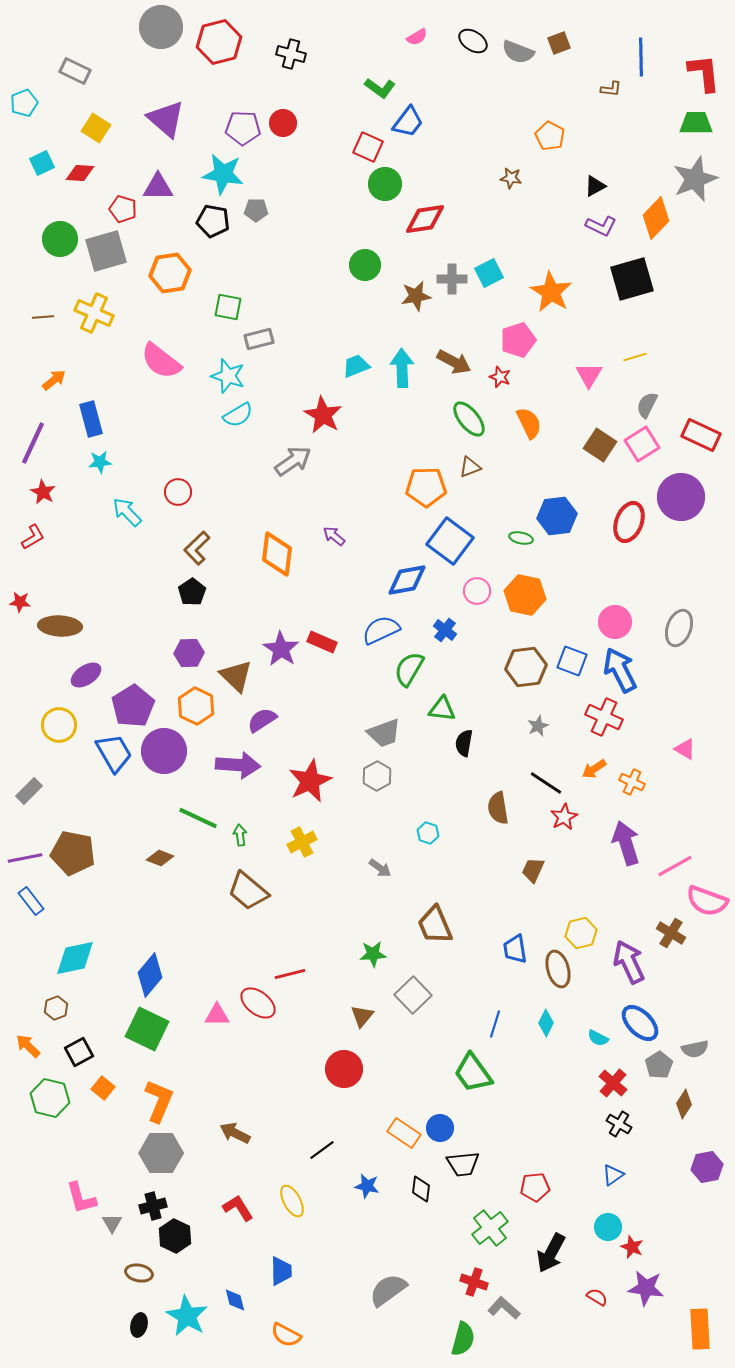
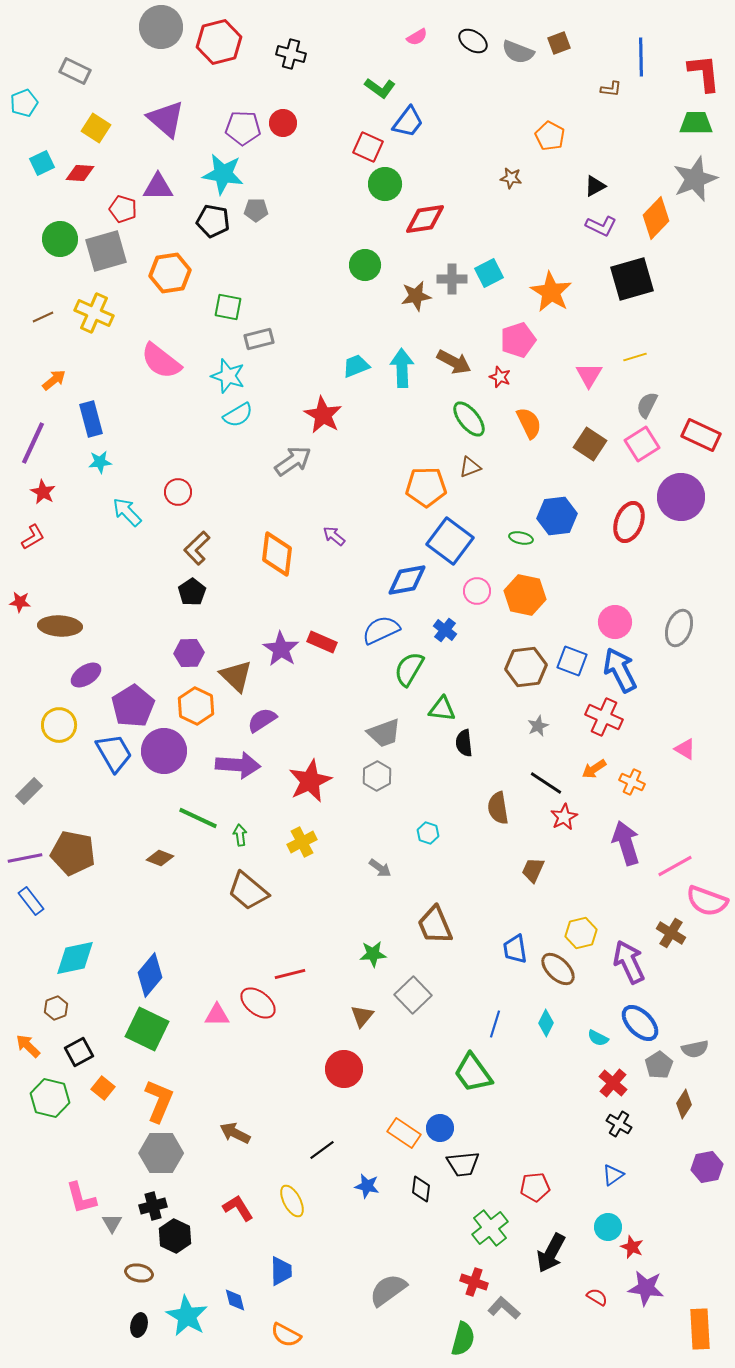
brown line at (43, 317): rotated 20 degrees counterclockwise
brown square at (600, 445): moved 10 px left, 1 px up
black semicircle at (464, 743): rotated 16 degrees counterclockwise
brown ellipse at (558, 969): rotated 30 degrees counterclockwise
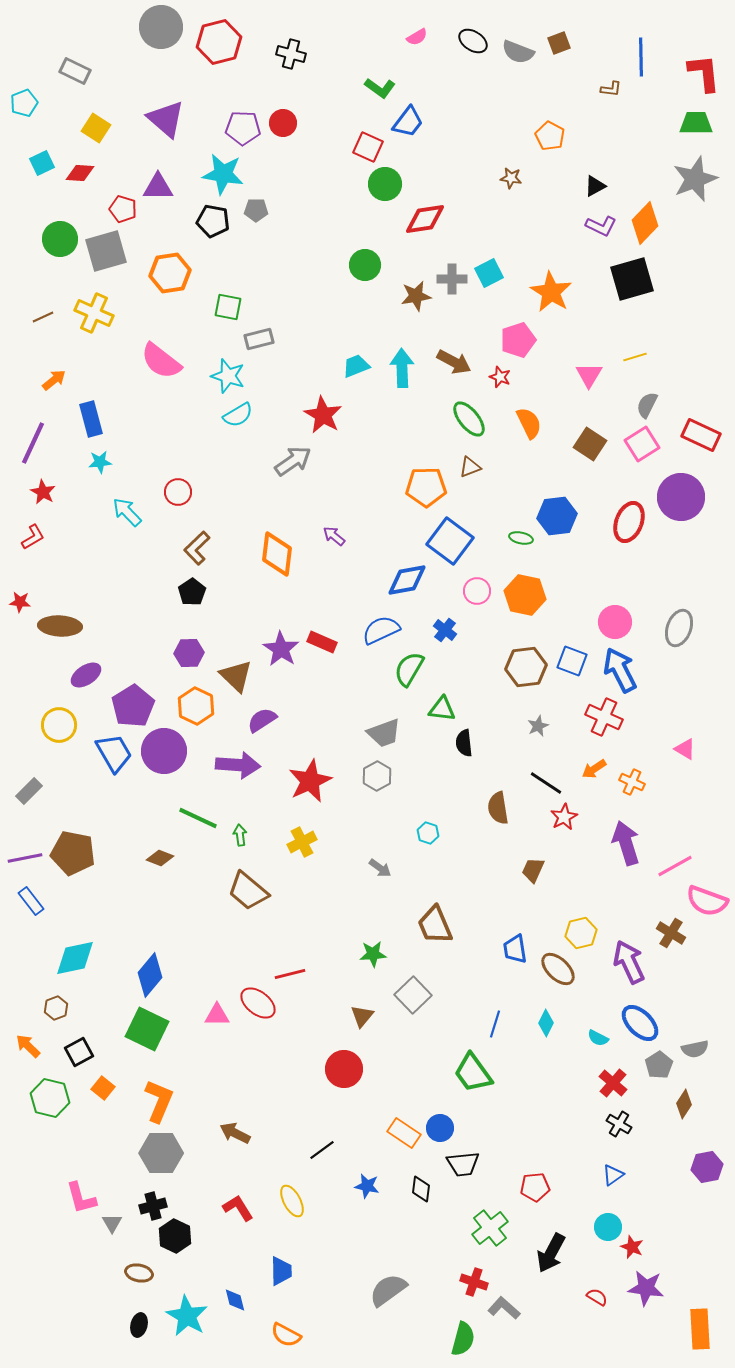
orange diamond at (656, 218): moved 11 px left, 5 px down
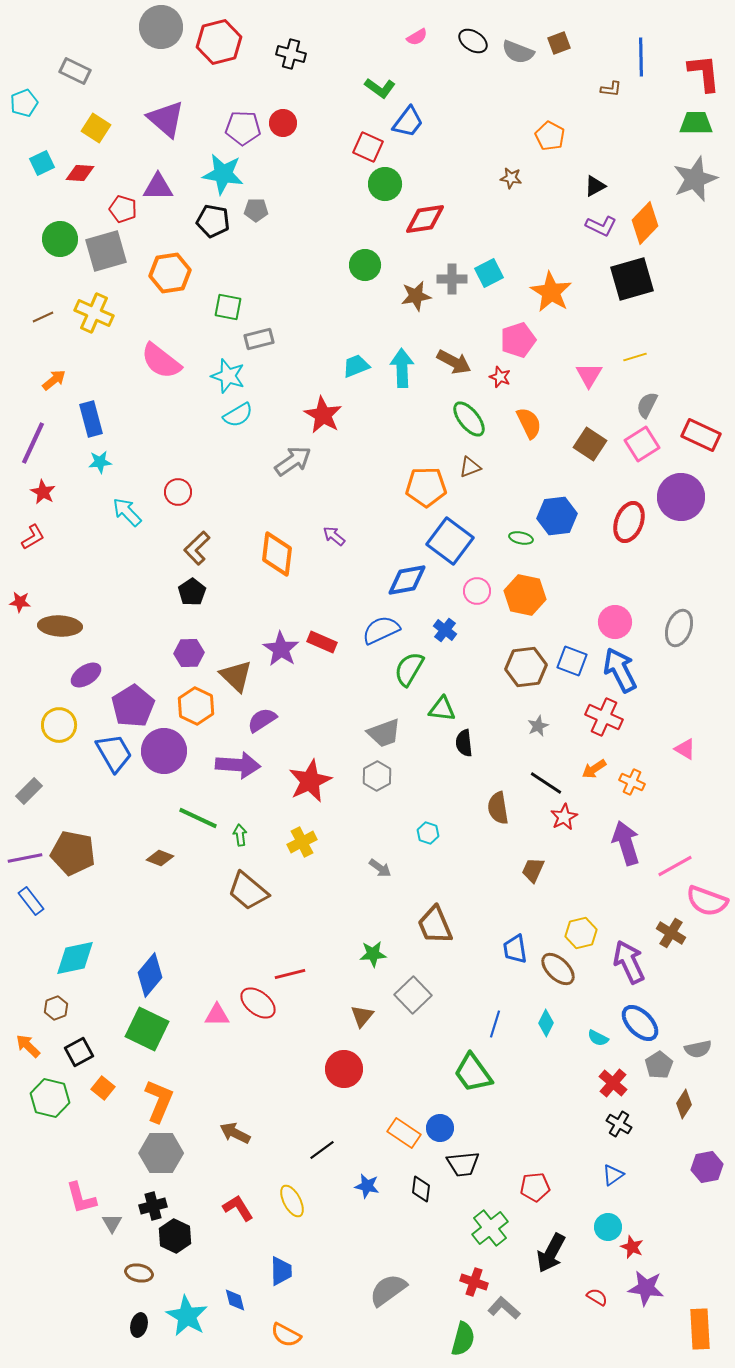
gray semicircle at (695, 1049): moved 3 px right
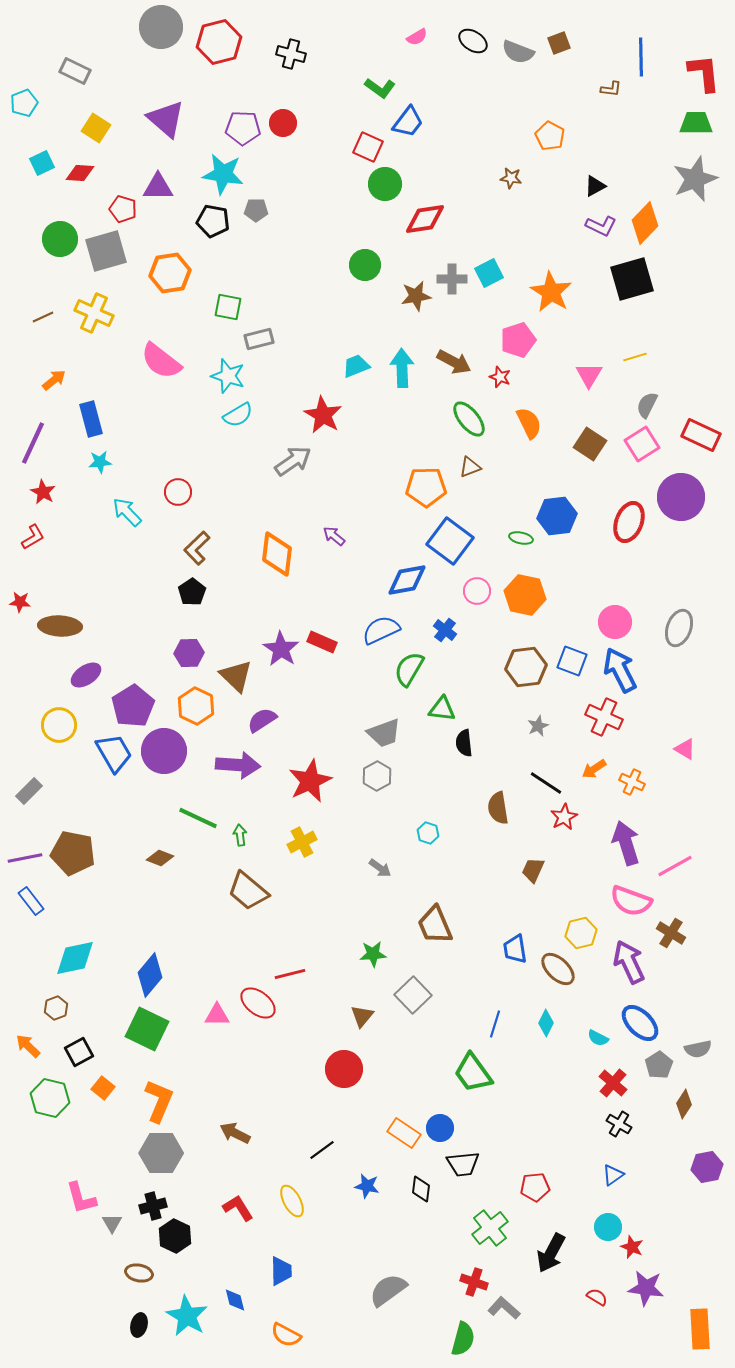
pink semicircle at (707, 901): moved 76 px left
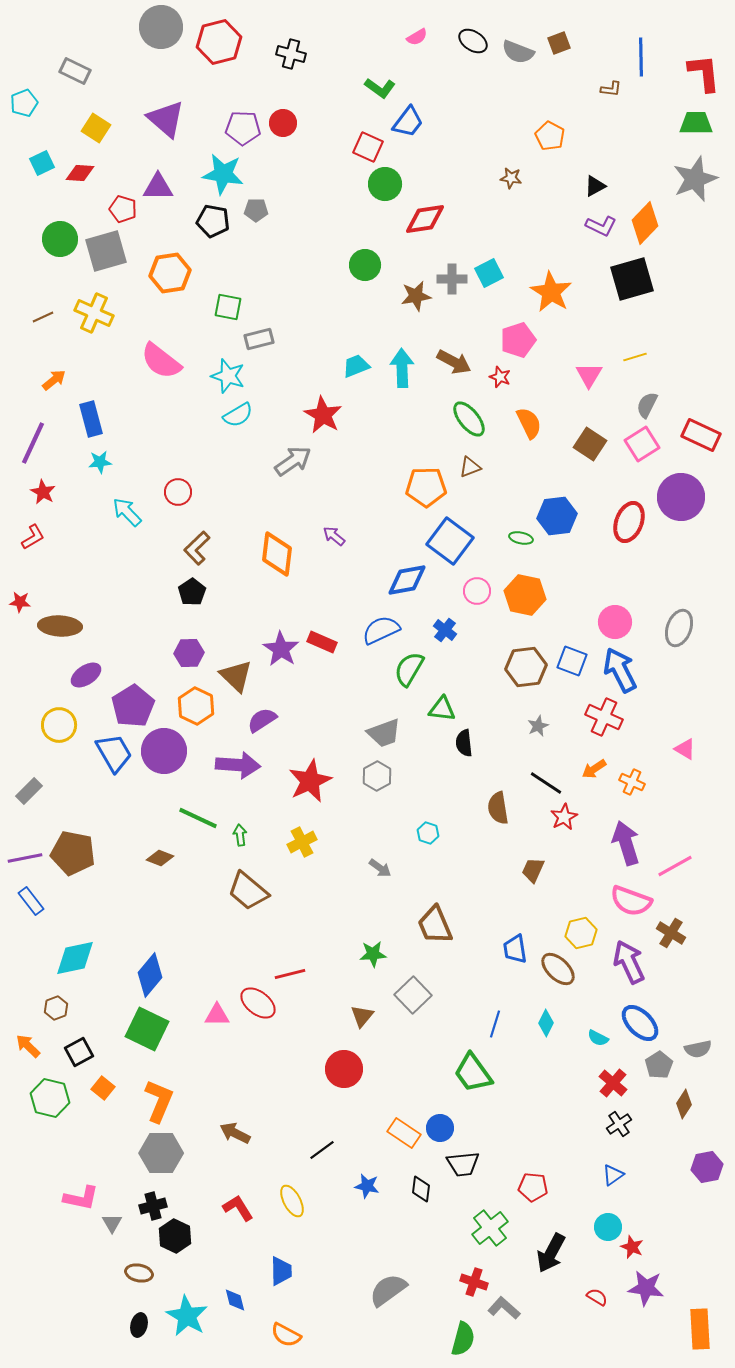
black cross at (619, 1124): rotated 25 degrees clockwise
red pentagon at (535, 1187): moved 2 px left; rotated 12 degrees clockwise
pink L-shape at (81, 1198): rotated 63 degrees counterclockwise
